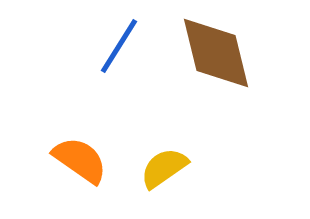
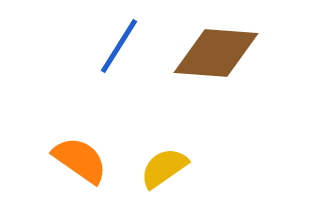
brown diamond: rotated 72 degrees counterclockwise
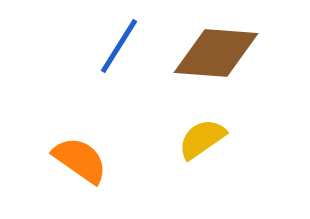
yellow semicircle: moved 38 px right, 29 px up
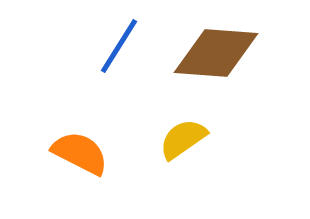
yellow semicircle: moved 19 px left
orange semicircle: moved 7 px up; rotated 8 degrees counterclockwise
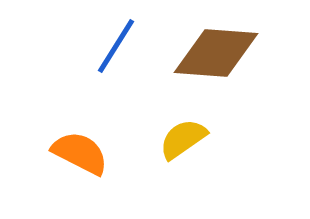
blue line: moved 3 px left
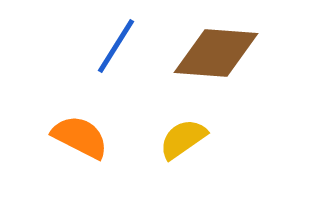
orange semicircle: moved 16 px up
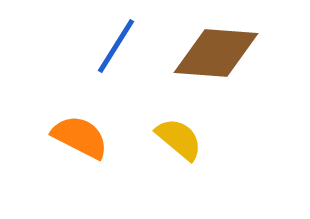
yellow semicircle: moved 4 px left; rotated 75 degrees clockwise
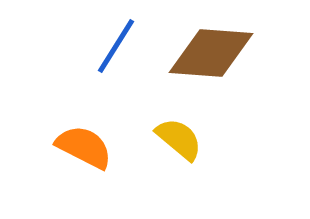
brown diamond: moved 5 px left
orange semicircle: moved 4 px right, 10 px down
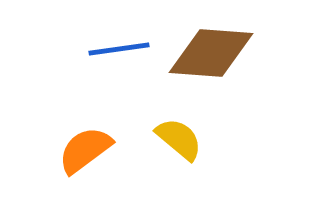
blue line: moved 3 px right, 3 px down; rotated 50 degrees clockwise
orange semicircle: moved 1 px right, 3 px down; rotated 64 degrees counterclockwise
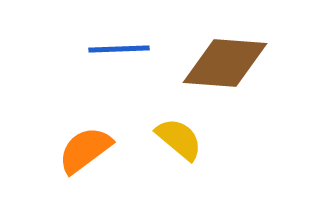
blue line: rotated 6 degrees clockwise
brown diamond: moved 14 px right, 10 px down
